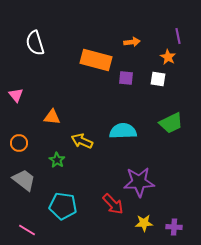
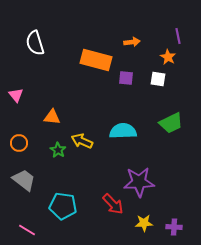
green star: moved 1 px right, 10 px up
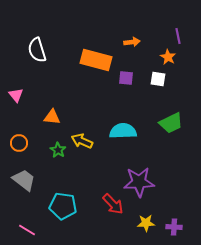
white semicircle: moved 2 px right, 7 px down
yellow star: moved 2 px right
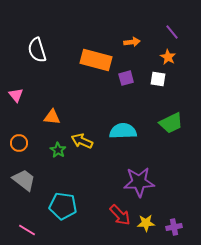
purple line: moved 6 px left, 4 px up; rotated 28 degrees counterclockwise
purple square: rotated 21 degrees counterclockwise
red arrow: moved 7 px right, 11 px down
purple cross: rotated 14 degrees counterclockwise
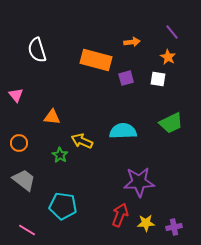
green star: moved 2 px right, 5 px down
red arrow: rotated 115 degrees counterclockwise
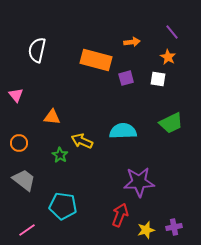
white semicircle: rotated 30 degrees clockwise
yellow star: moved 7 px down; rotated 12 degrees counterclockwise
pink line: rotated 66 degrees counterclockwise
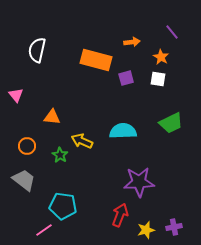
orange star: moved 7 px left
orange circle: moved 8 px right, 3 px down
pink line: moved 17 px right
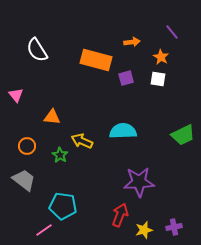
white semicircle: rotated 45 degrees counterclockwise
green trapezoid: moved 12 px right, 12 px down
yellow star: moved 2 px left
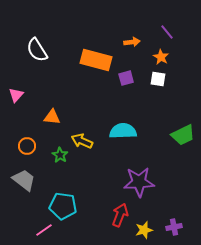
purple line: moved 5 px left
pink triangle: rotated 21 degrees clockwise
